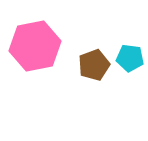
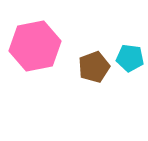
brown pentagon: moved 2 px down
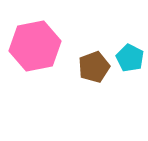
cyan pentagon: rotated 20 degrees clockwise
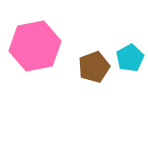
cyan pentagon: rotated 16 degrees clockwise
